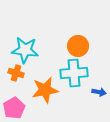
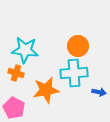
orange star: moved 1 px right
pink pentagon: rotated 15 degrees counterclockwise
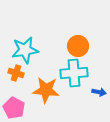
cyan star: rotated 16 degrees counterclockwise
orange star: rotated 16 degrees clockwise
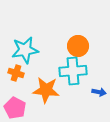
cyan cross: moved 1 px left, 2 px up
pink pentagon: moved 1 px right
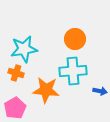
orange circle: moved 3 px left, 7 px up
cyan star: moved 1 px left, 1 px up
blue arrow: moved 1 px right, 1 px up
pink pentagon: rotated 15 degrees clockwise
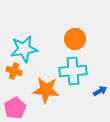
orange cross: moved 2 px left, 2 px up
blue arrow: rotated 40 degrees counterclockwise
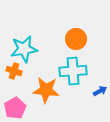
orange circle: moved 1 px right
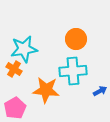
orange cross: moved 2 px up; rotated 14 degrees clockwise
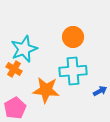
orange circle: moved 3 px left, 2 px up
cyan star: rotated 12 degrees counterclockwise
